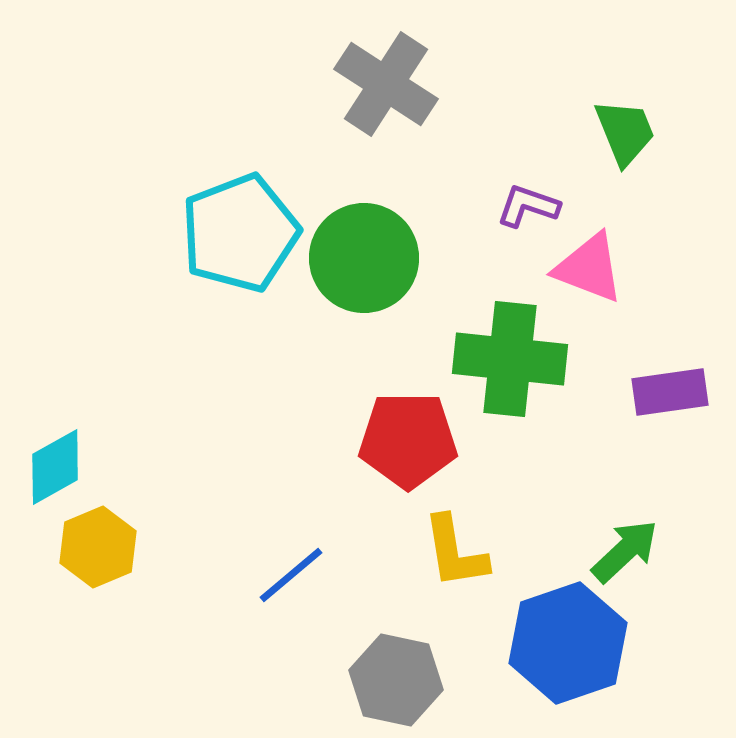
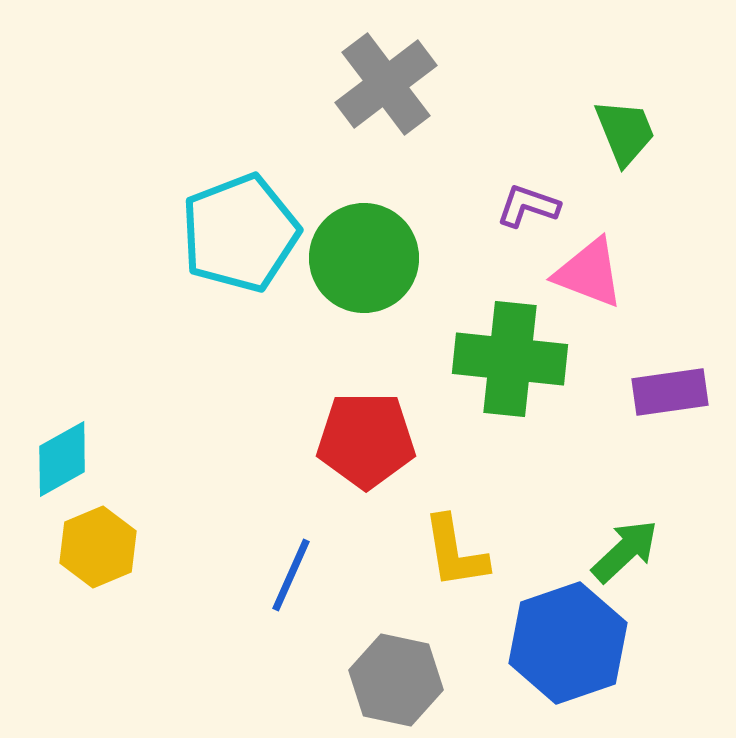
gray cross: rotated 20 degrees clockwise
pink triangle: moved 5 px down
red pentagon: moved 42 px left
cyan diamond: moved 7 px right, 8 px up
blue line: rotated 26 degrees counterclockwise
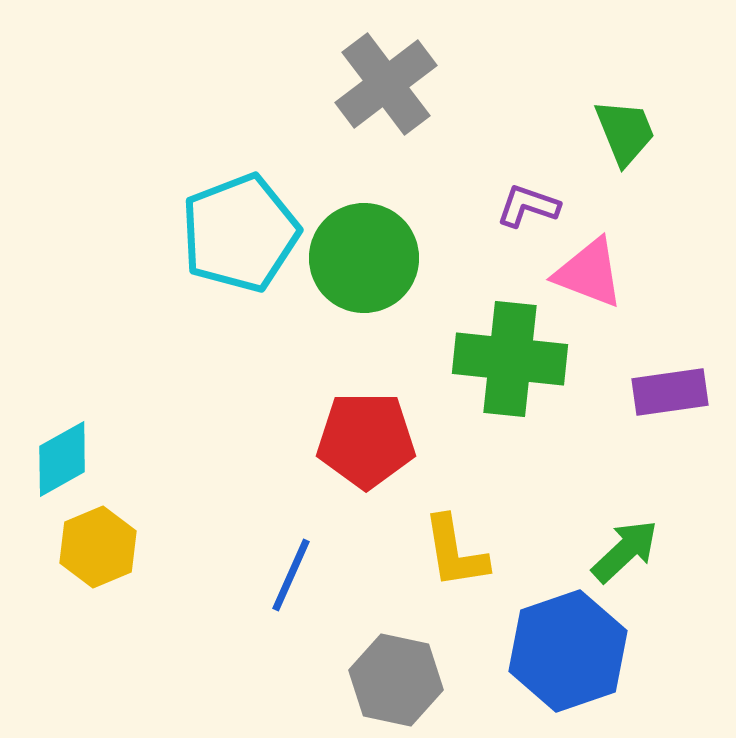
blue hexagon: moved 8 px down
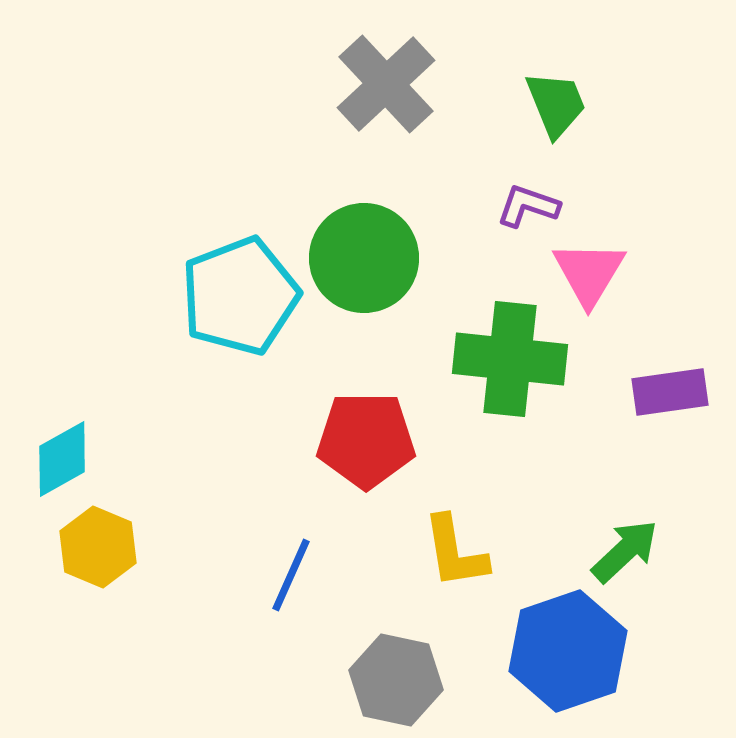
gray cross: rotated 6 degrees counterclockwise
green trapezoid: moved 69 px left, 28 px up
cyan pentagon: moved 63 px down
pink triangle: rotated 40 degrees clockwise
yellow hexagon: rotated 14 degrees counterclockwise
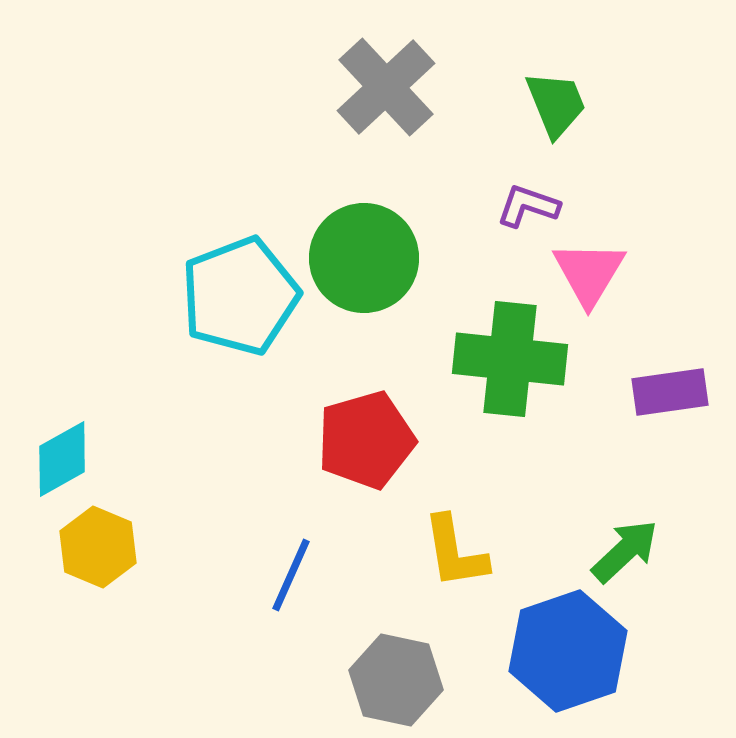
gray cross: moved 3 px down
red pentagon: rotated 16 degrees counterclockwise
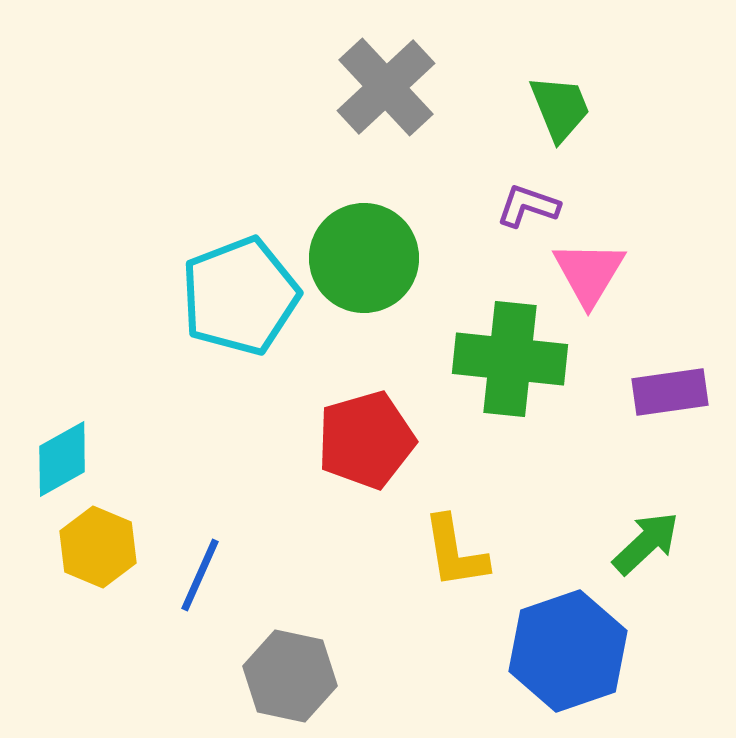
green trapezoid: moved 4 px right, 4 px down
green arrow: moved 21 px right, 8 px up
blue line: moved 91 px left
gray hexagon: moved 106 px left, 4 px up
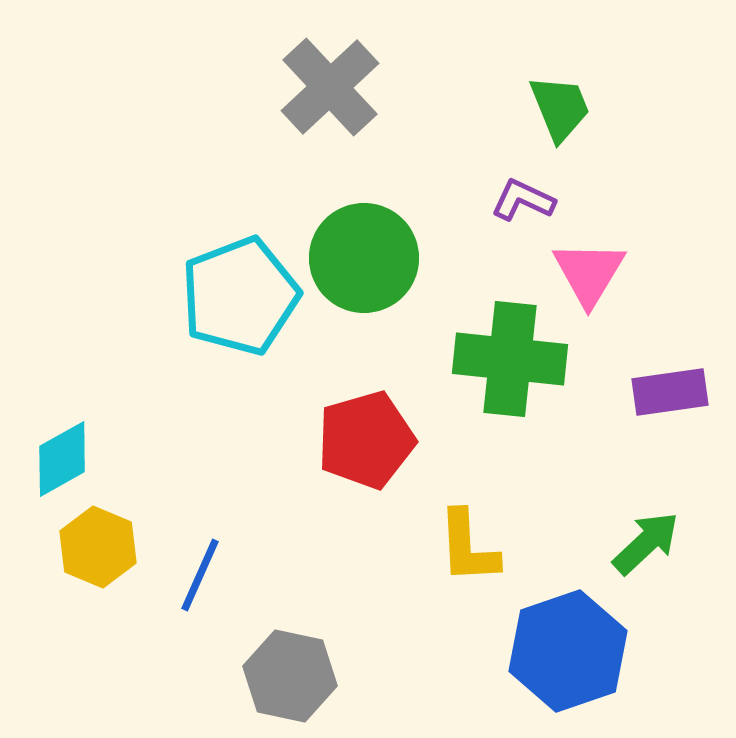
gray cross: moved 56 px left
purple L-shape: moved 5 px left, 6 px up; rotated 6 degrees clockwise
yellow L-shape: moved 13 px right, 5 px up; rotated 6 degrees clockwise
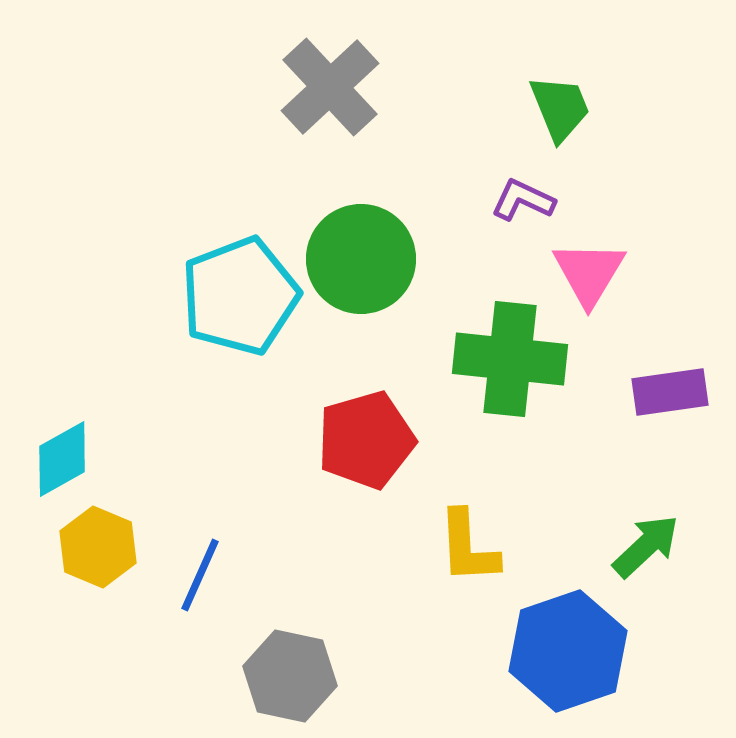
green circle: moved 3 px left, 1 px down
green arrow: moved 3 px down
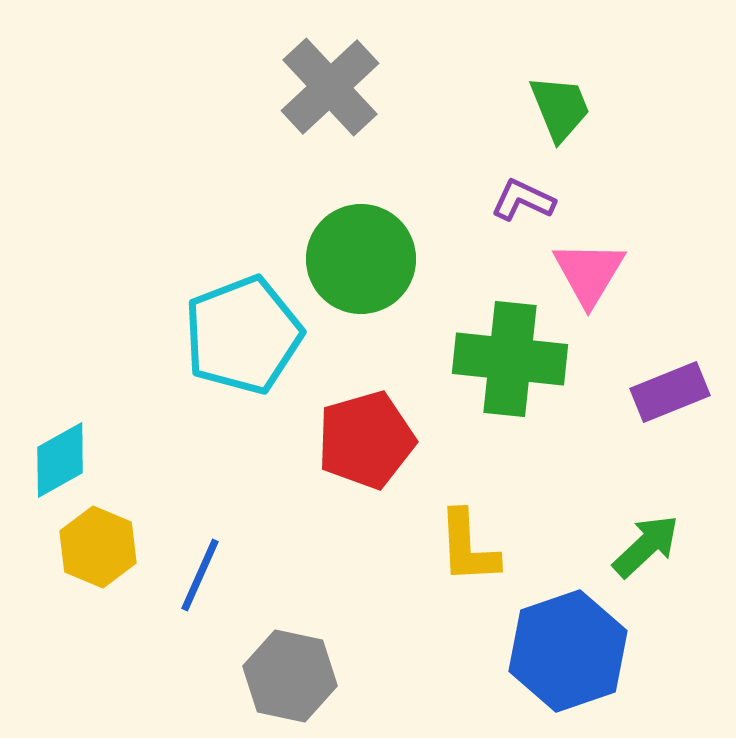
cyan pentagon: moved 3 px right, 39 px down
purple rectangle: rotated 14 degrees counterclockwise
cyan diamond: moved 2 px left, 1 px down
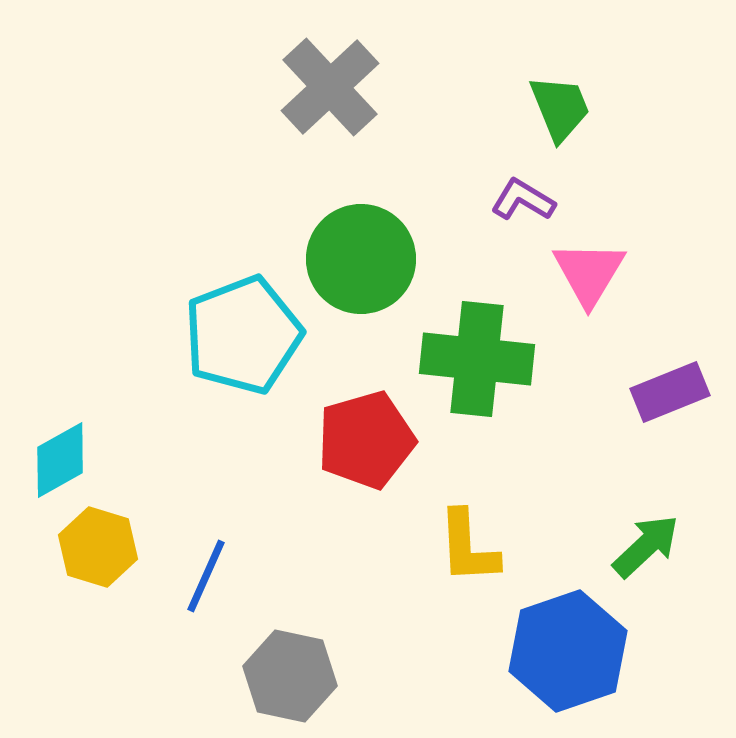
purple L-shape: rotated 6 degrees clockwise
green cross: moved 33 px left
yellow hexagon: rotated 6 degrees counterclockwise
blue line: moved 6 px right, 1 px down
